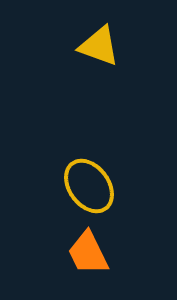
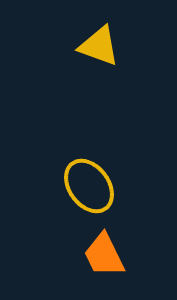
orange trapezoid: moved 16 px right, 2 px down
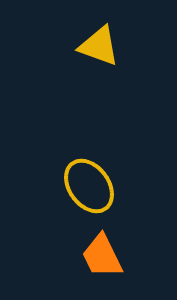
orange trapezoid: moved 2 px left, 1 px down
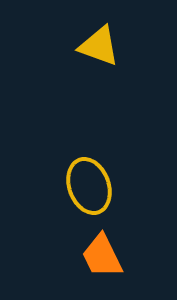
yellow ellipse: rotated 16 degrees clockwise
